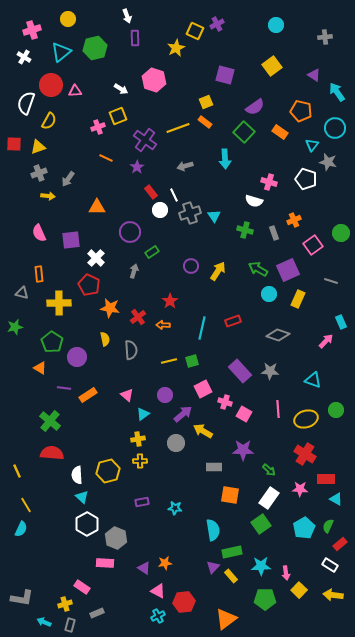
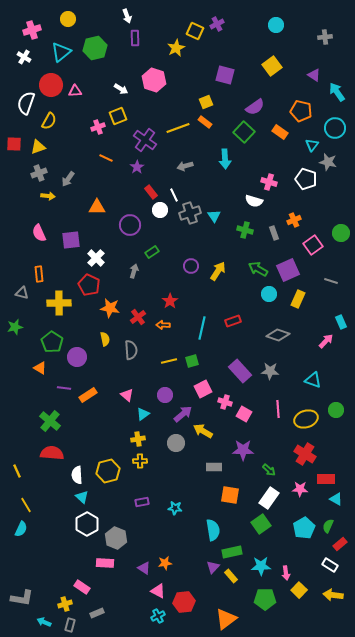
purple circle at (130, 232): moved 7 px up
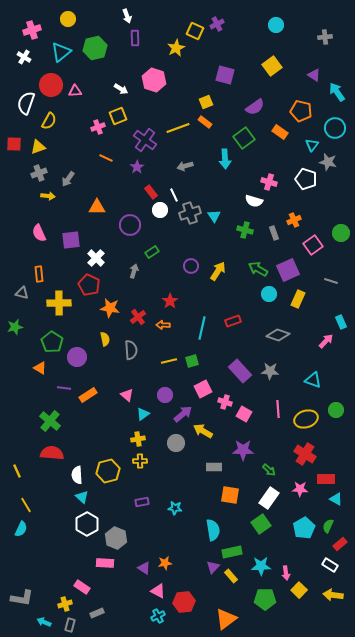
green square at (244, 132): moved 6 px down; rotated 10 degrees clockwise
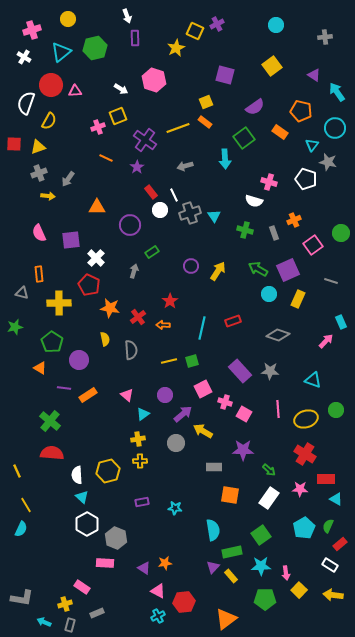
purple circle at (77, 357): moved 2 px right, 3 px down
green square at (261, 524): moved 11 px down
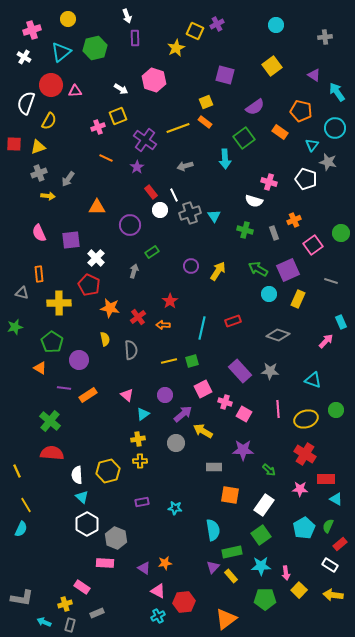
white rectangle at (269, 498): moved 5 px left, 7 px down
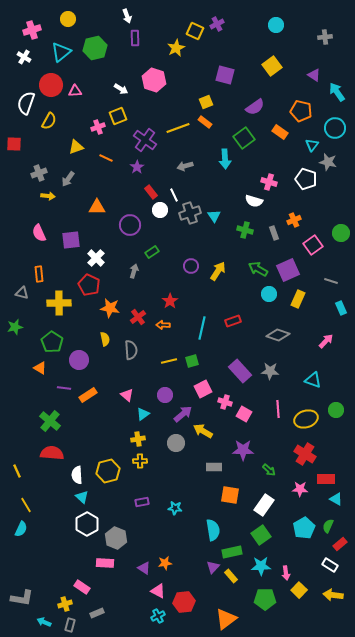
yellow triangle at (38, 147): moved 38 px right
cyan rectangle at (341, 322): moved 14 px up
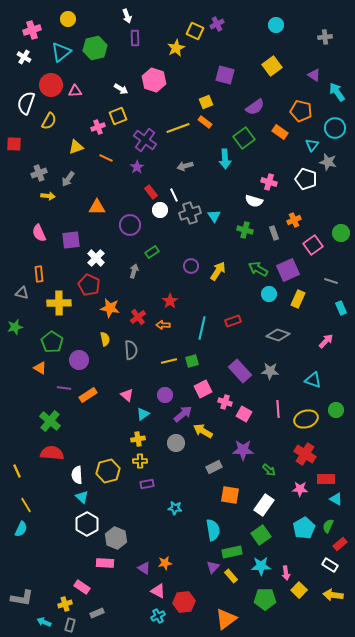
gray rectangle at (214, 467): rotated 28 degrees counterclockwise
purple rectangle at (142, 502): moved 5 px right, 18 px up
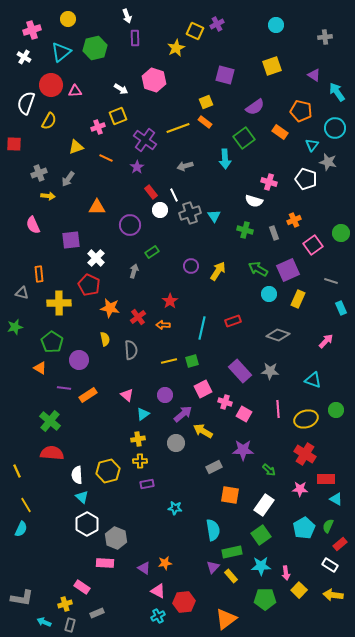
yellow square at (272, 66): rotated 18 degrees clockwise
pink semicircle at (39, 233): moved 6 px left, 8 px up
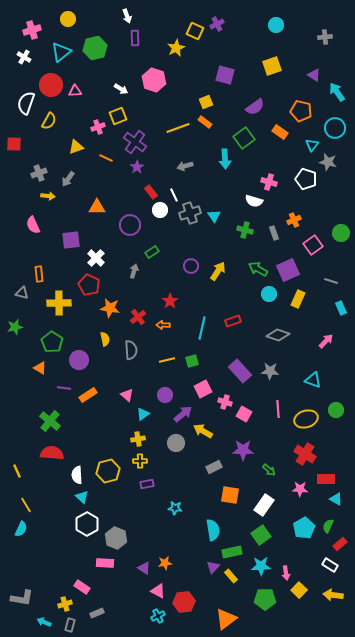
purple cross at (145, 140): moved 10 px left, 2 px down
yellow line at (169, 361): moved 2 px left, 1 px up
